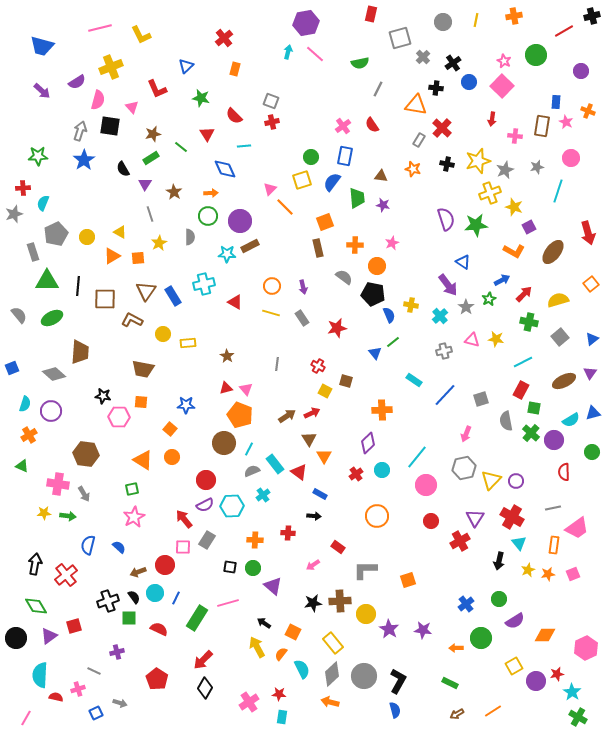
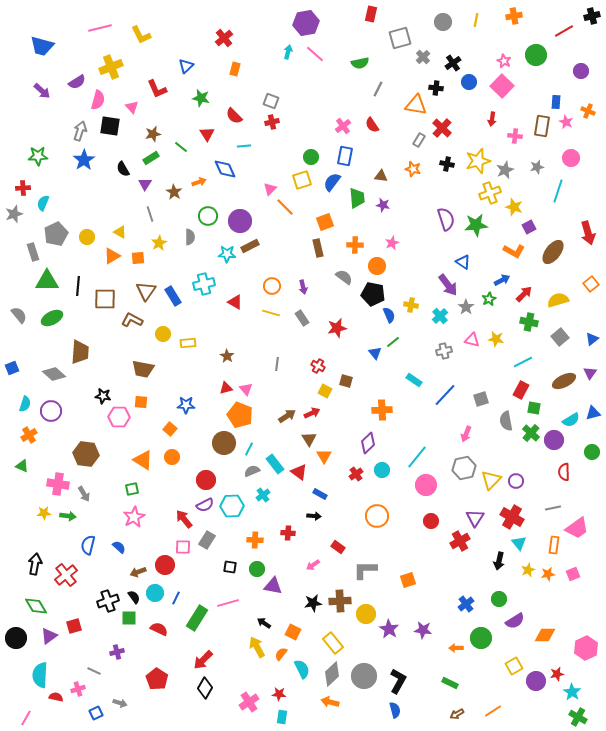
orange arrow at (211, 193): moved 12 px left, 11 px up; rotated 16 degrees counterclockwise
green circle at (253, 568): moved 4 px right, 1 px down
purple triangle at (273, 586): rotated 30 degrees counterclockwise
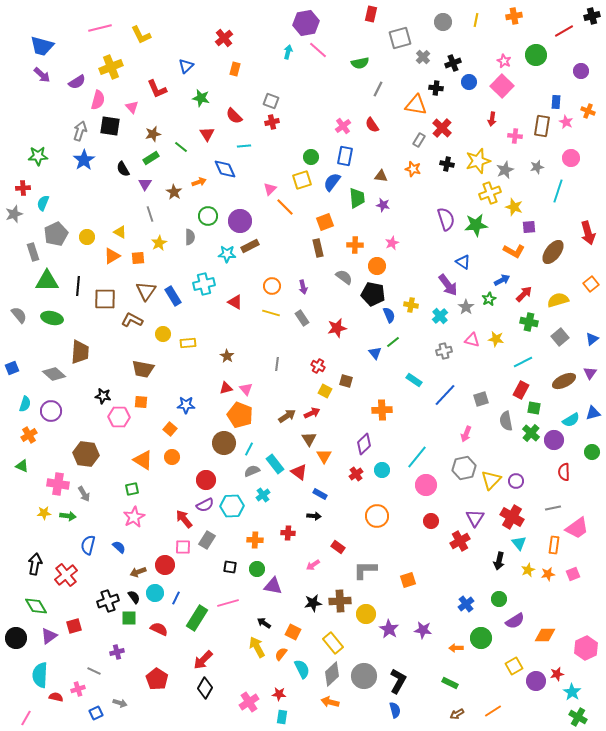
pink line at (315, 54): moved 3 px right, 4 px up
black cross at (453, 63): rotated 14 degrees clockwise
purple arrow at (42, 91): moved 16 px up
purple square at (529, 227): rotated 24 degrees clockwise
green ellipse at (52, 318): rotated 40 degrees clockwise
purple diamond at (368, 443): moved 4 px left, 1 px down
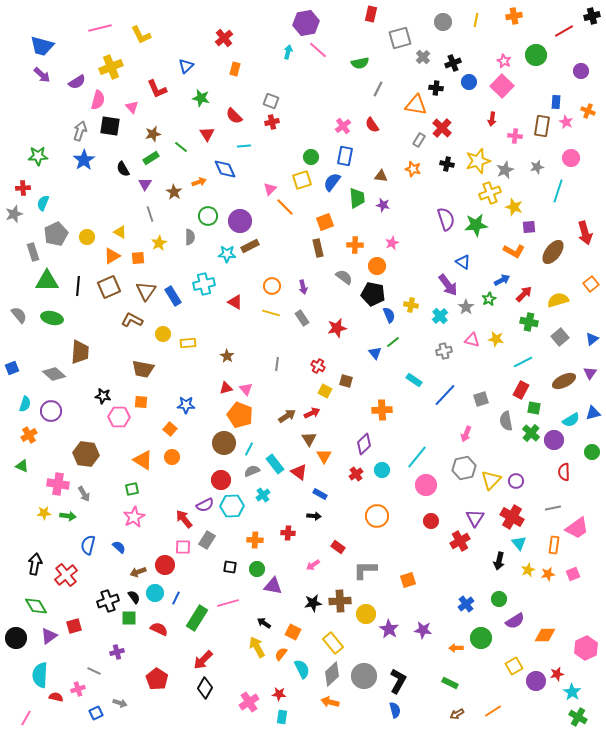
red arrow at (588, 233): moved 3 px left
brown square at (105, 299): moved 4 px right, 12 px up; rotated 25 degrees counterclockwise
red circle at (206, 480): moved 15 px right
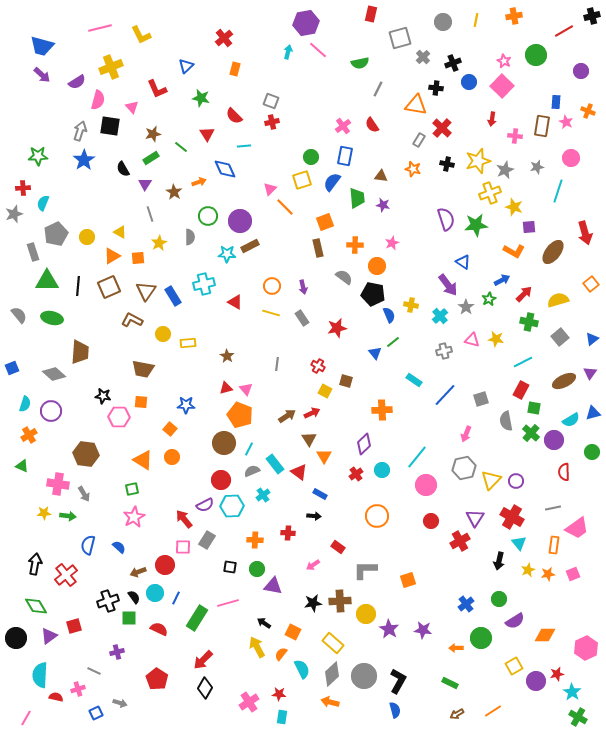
yellow rectangle at (333, 643): rotated 10 degrees counterclockwise
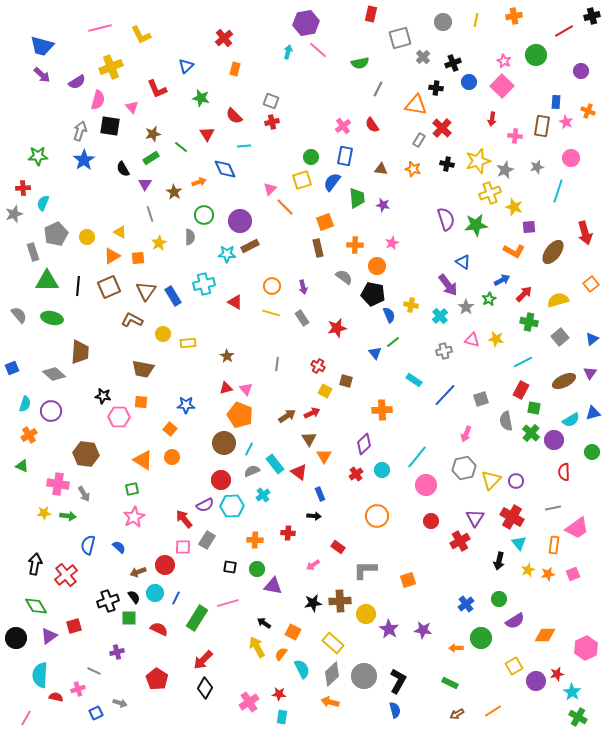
brown triangle at (381, 176): moved 7 px up
green circle at (208, 216): moved 4 px left, 1 px up
blue rectangle at (320, 494): rotated 40 degrees clockwise
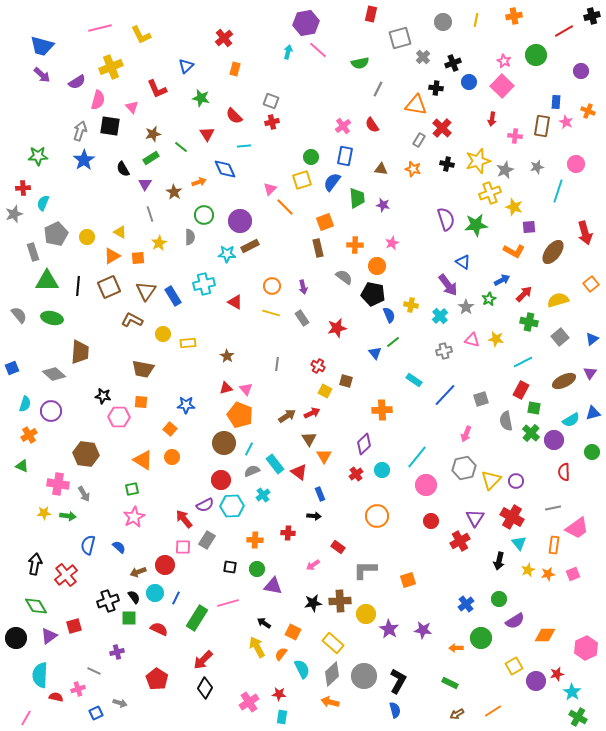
pink circle at (571, 158): moved 5 px right, 6 px down
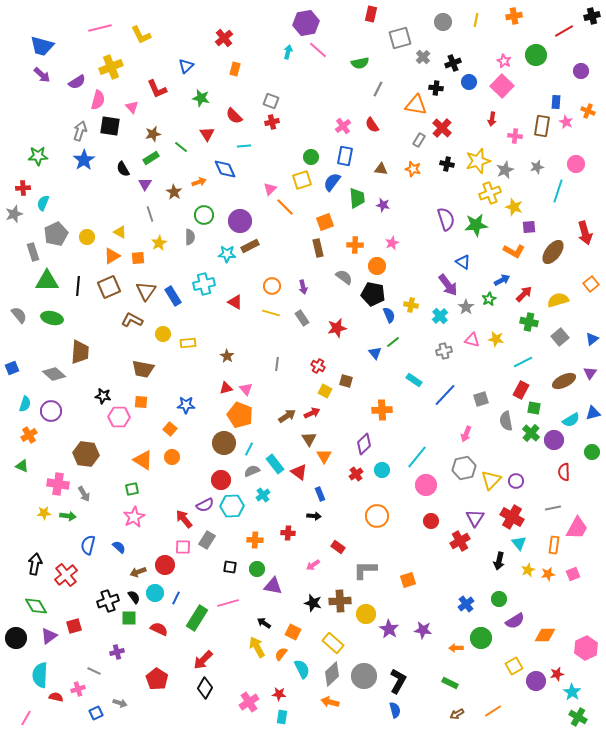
pink trapezoid at (577, 528): rotated 25 degrees counterclockwise
black star at (313, 603): rotated 24 degrees clockwise
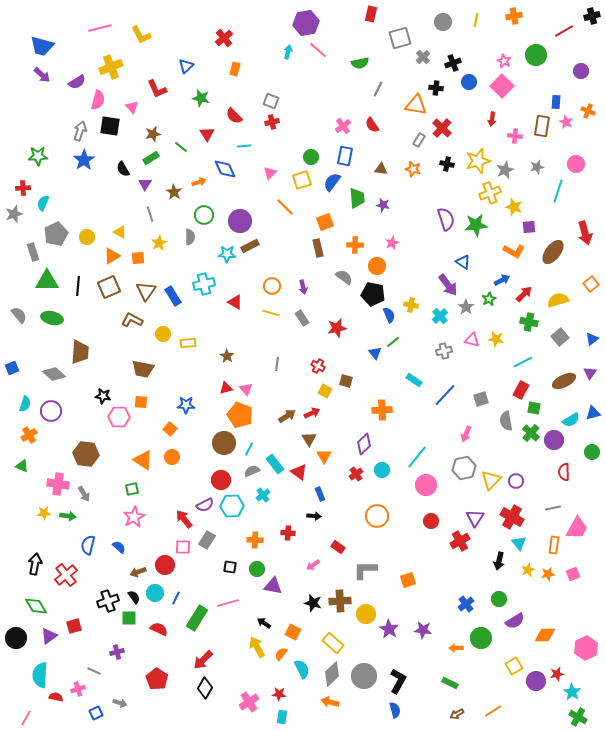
pink triangle at (270, 189): moved 16 px up
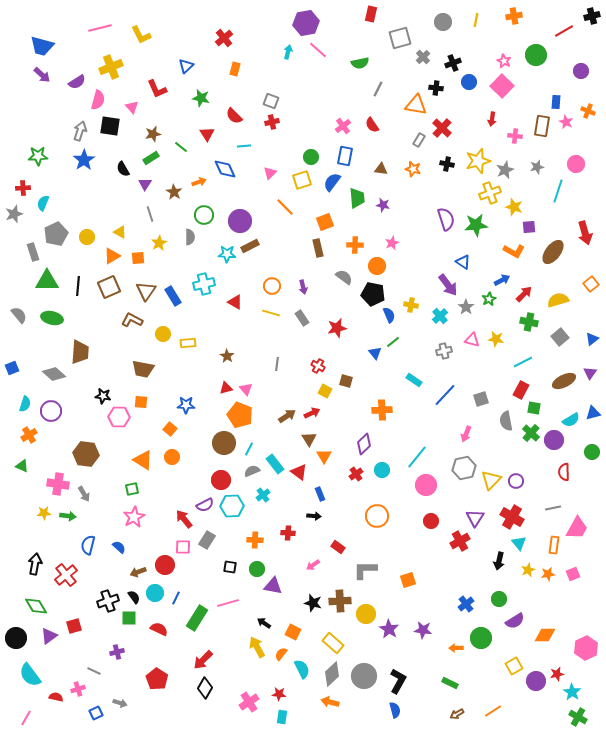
cyan semicircle at (40, 675): moved 10 px left; rotated 40 degrees counterclockwise
